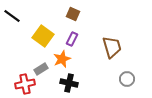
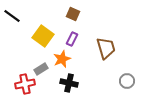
brown trapezoid: moved 6 px left, 1 px down
gray circle: moved 2 px down
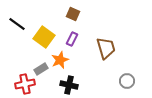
black line: moved 5 px right, 8 px down
yellow square: moved 1 px right, 1 px down
orange star: moved 2 px left, 1 px down
black cross: moved 2 px down
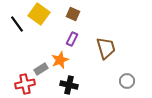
black line: rotated 18 degrees clockwise
yellow square: moved 5 px left, 23 px up
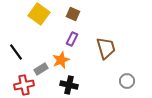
black line: moved 1 px left, 28 px down
orange star: moved 1 px right
red cross: moved 1 px left, 1 px down
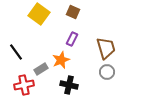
brown square: moved 2 px up
gray circle: moved 20 px left, 9 px up
